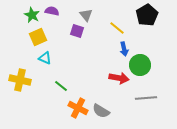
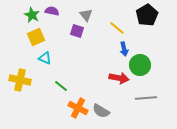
yellow square: moved 2 px left
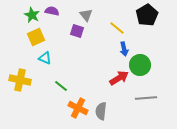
red arrow: rotated 42 degrees counterclockwise
gray semicircle: rotated 66 degrees clockwise
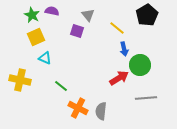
gray triangle: moved 2 px right
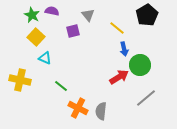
purple square: moved 4 px left; rotated 32 degrees counterclockwise
yellow square: rotated 24 degrees counterclockwise
red arrow: moved 1 px up
gray line: rotated 35 degrees counterclockwise
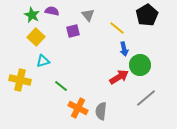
cyan triangle: moved 2 px left, 3 px down; rotated 40 degrees counterclockwise
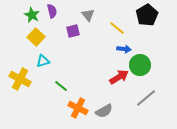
purple semicircle: rotated 64 degrees clockwise
blue arrow: rotated 72 degrees counterclockwise
yellow cross: moved 1 px up; rotated 15 degrees clockwise
gray semicircle: moved 3 px right; rotated 126 degrees counterclockwise
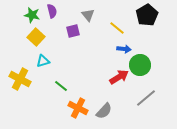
green star: rotated 14 degrees counterclockwise
gray semicircle: rotated 18 degrees counterclockwise
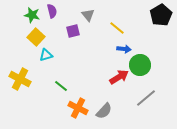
black pentagon: moved 14 px right
cyan triangle: moved 3 px right, 6 px up
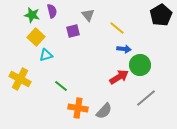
orange cross: rotated 18 degrees counterclockwise
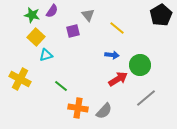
purple semicircle: rotated 48 degrees clockwise
blue arrow: moved 12 px left, 6 px down
red arrow: moved 1 px left, 2 px down
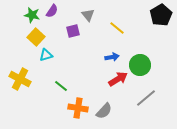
blue arrow: moved 2 px down; rotated 16 degrees counterclockwise
